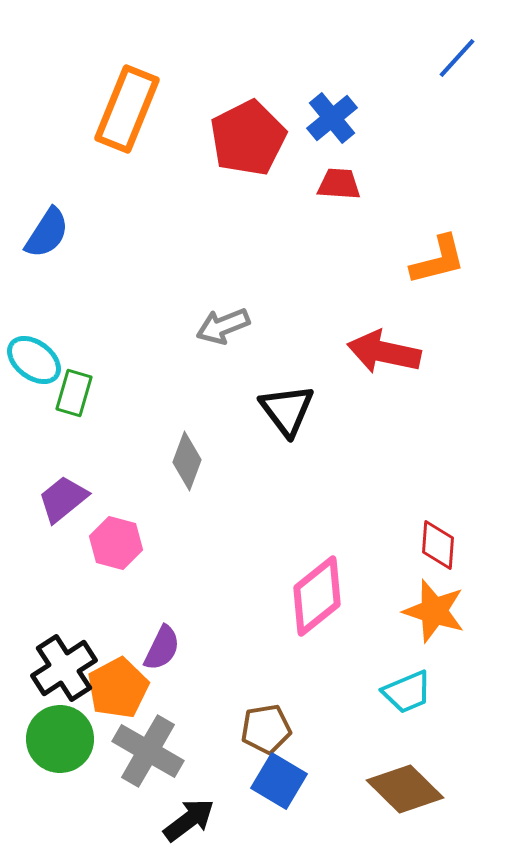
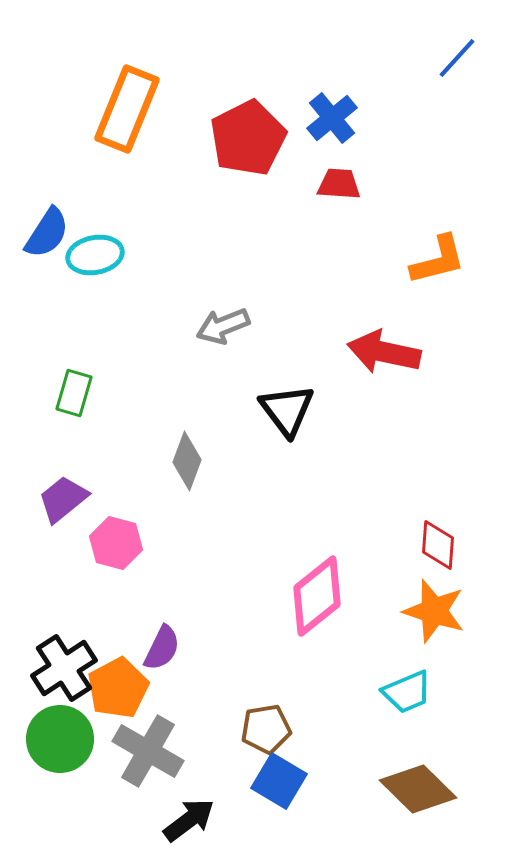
cyan ellipse: moved 61 px right, 105 px up; rotated 48 degrees counterclockwise
brown diamond: moved 13 px right
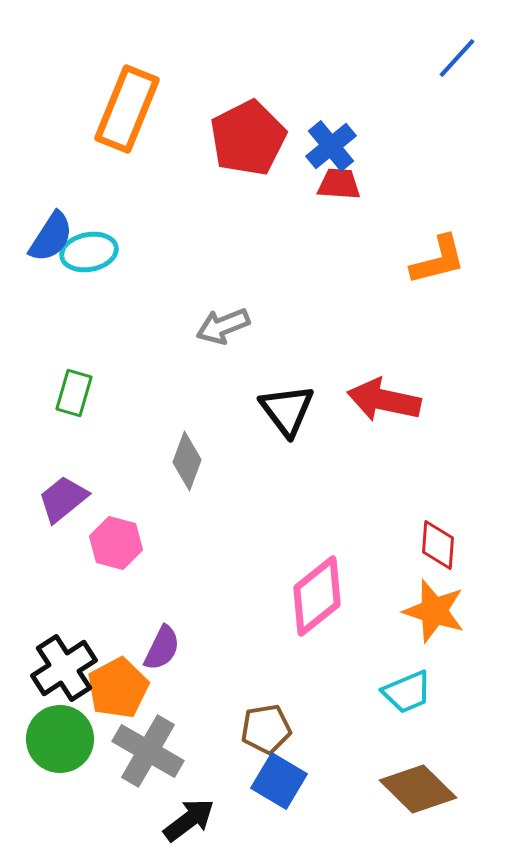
blue cross: moved 1 px left, 28 px down
blue semicircle: moved 4 px right, 4 px down
cyan ellipse: moved 6 px left, 3 px up
red arrow: moved 48 px down
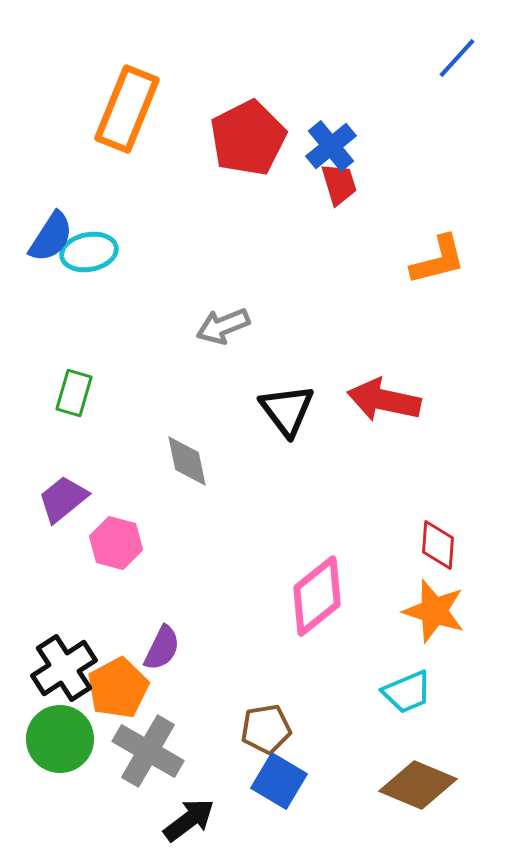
red trapezoid: rotated 69 degrees clockwise
gray diamond: rotated 32 degrees counterclockwise
brown diamond: moved 4 px up; rotated 22 degrees counterclockwise
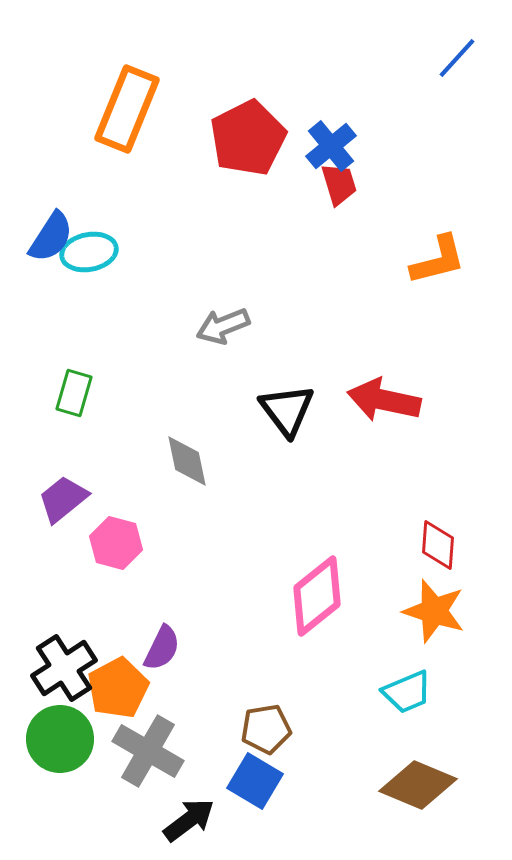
blue square: moved 24 px left
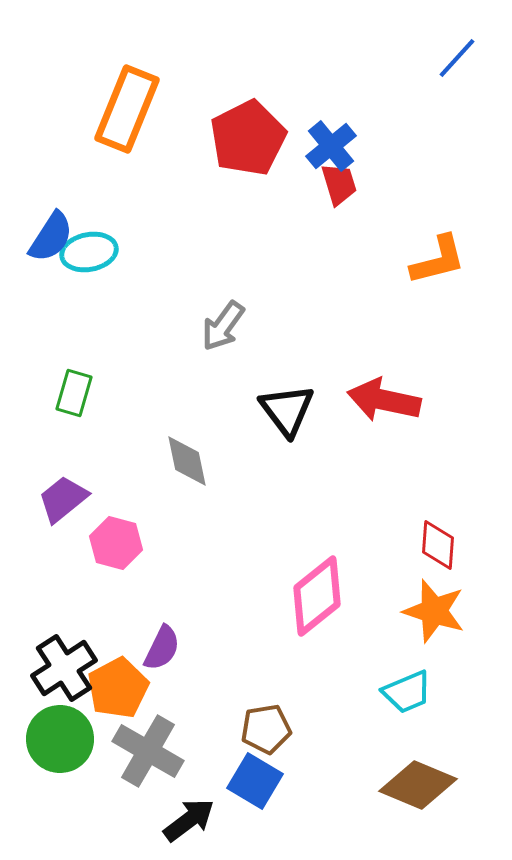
gray arrow: rotated 32 degrees counterclockwise
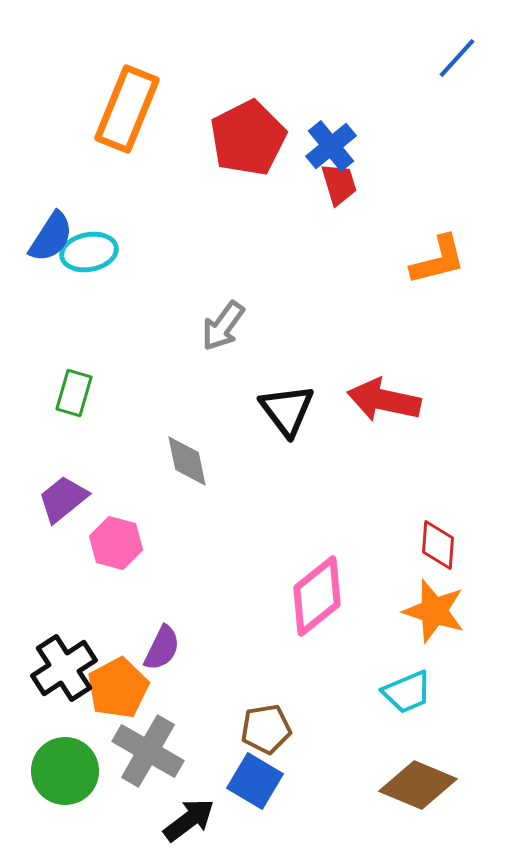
green circle: moved 5 px right, 32 px down
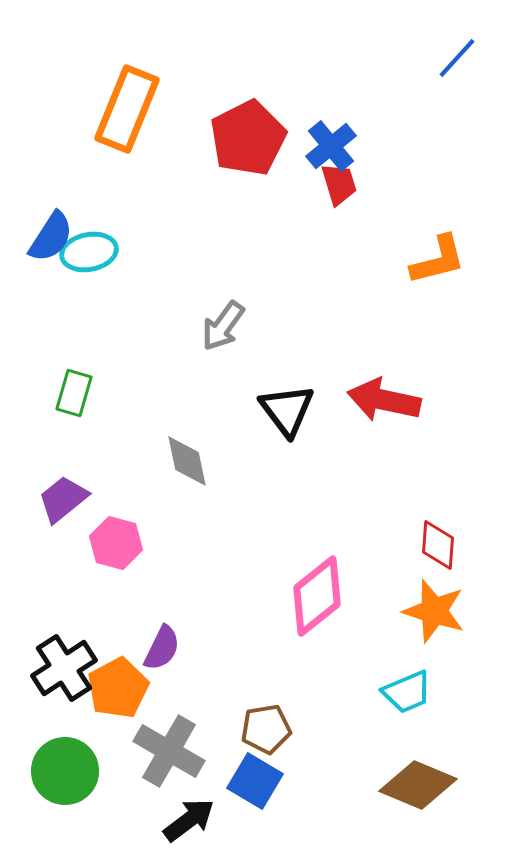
gray cross: moved 21 px right
